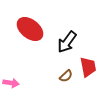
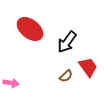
red trapezoid: rotated 25 degrees counterclockwise
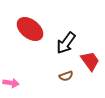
black arrow: moved 1 px left, 1 px down
red trapezoid: moved 2 px right, 6 px up
brown semicircle: rotated 24 degrees clockwise
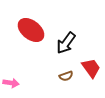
red ellipse: moved 1 px right, 1 px down
red trapezoid: moved 1 px right, 7 px down
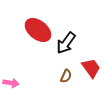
red ellipse: moved 7 px right
brown semicircle: rotated 48 degrees counterclockwise
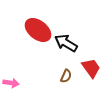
black arrow: rotated 85 degrees clockwise
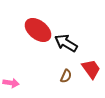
red trapezoid: moved 1 px down
